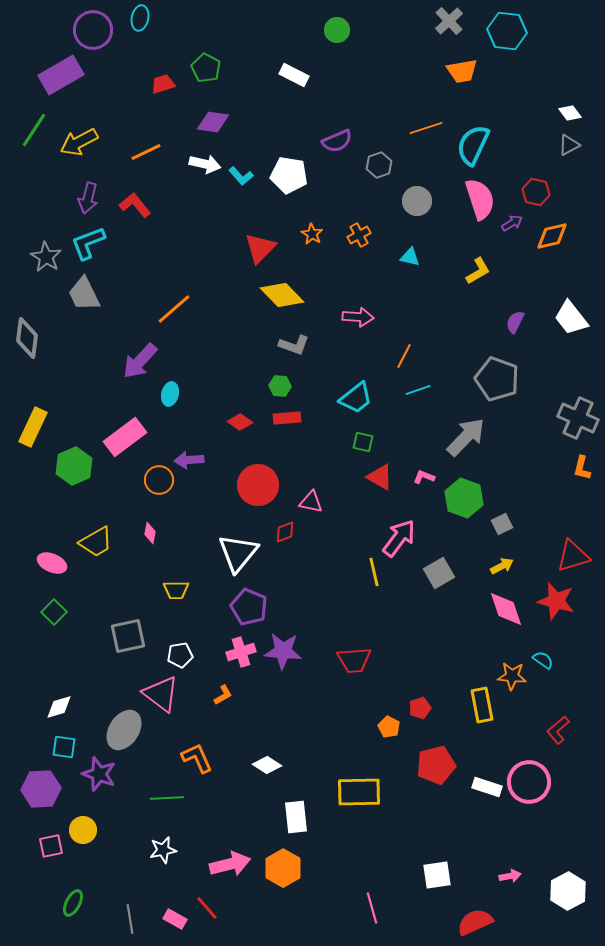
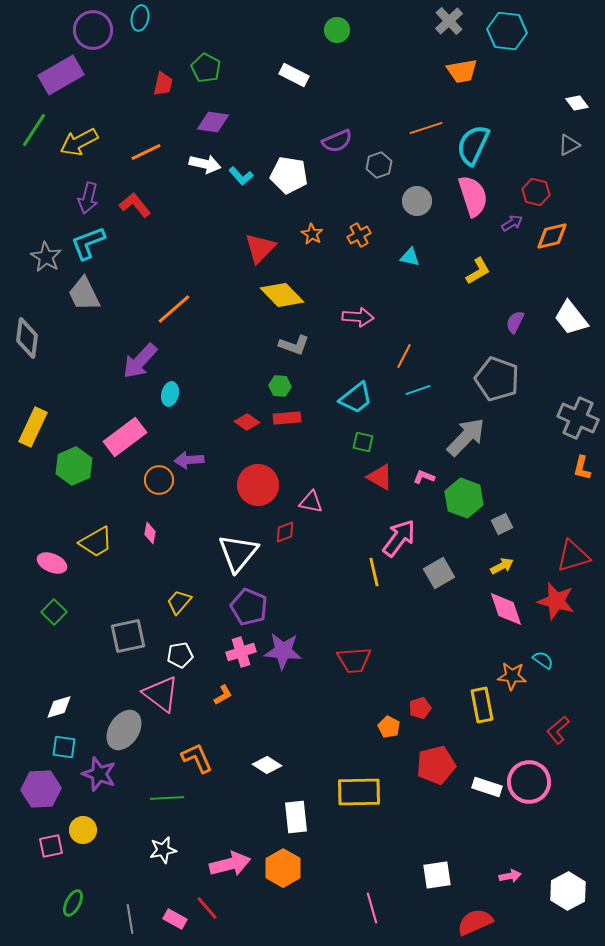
red trapezoid at (163, 84): rotated 120 degrees clockwise
white diamond at (570, 113): moved 7 px right, 10 px up
pink semicircle at (480, 199): moved 7 px left, 3 px up
red diamond at (240, 422): moved 7 px right
yellow trapezoid at (176, 590): moved 3 px right, 12 px down; rotated 132 degrees clockwise
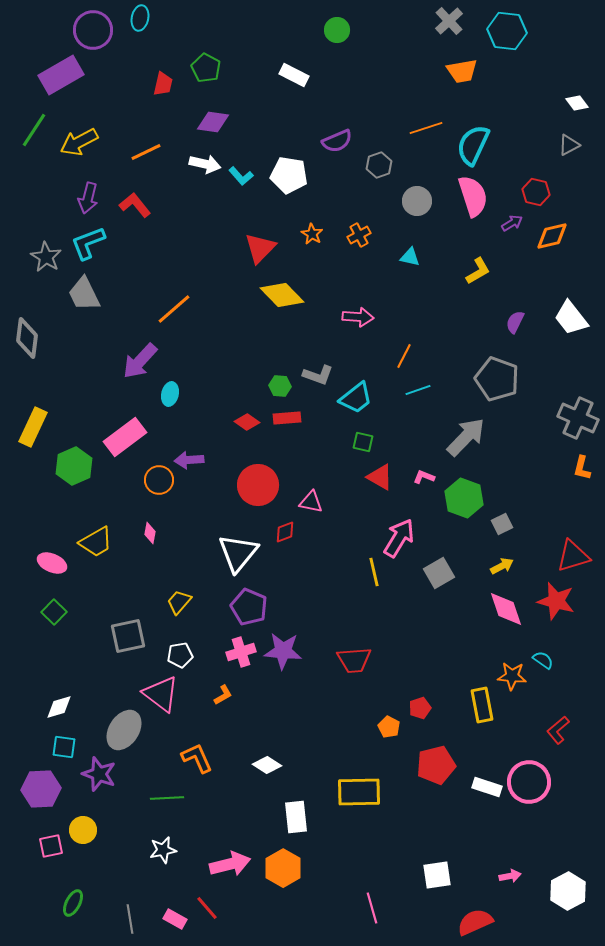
gray L-shape at (294, 345): moved 24 px right, 30 px down
pink arrow at (399, 538): rotated 6 degrees counterclockwise
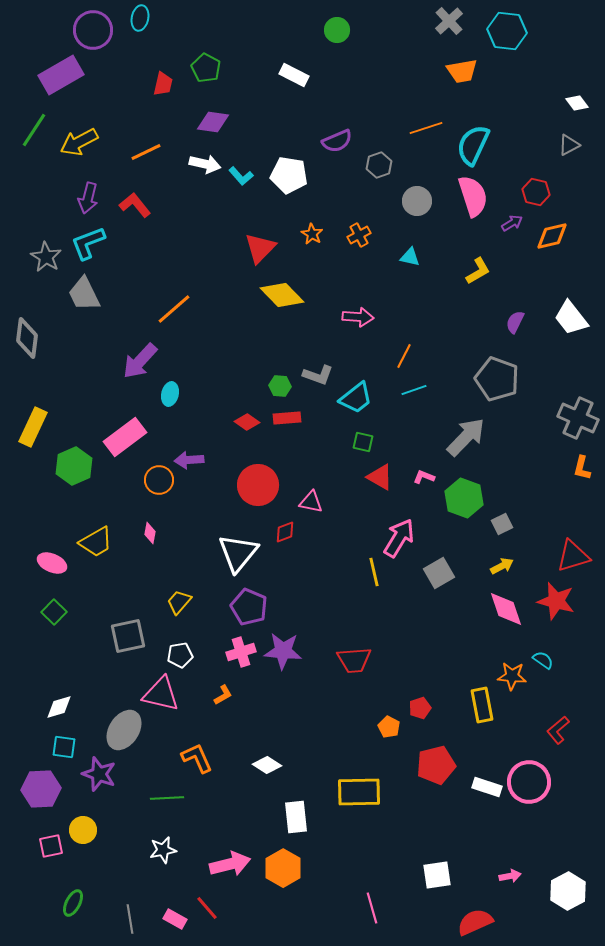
cyan line at (418, 390): moved 4 px left
pink triangle at (161, 694): rotated 24 degrees counterclockwise
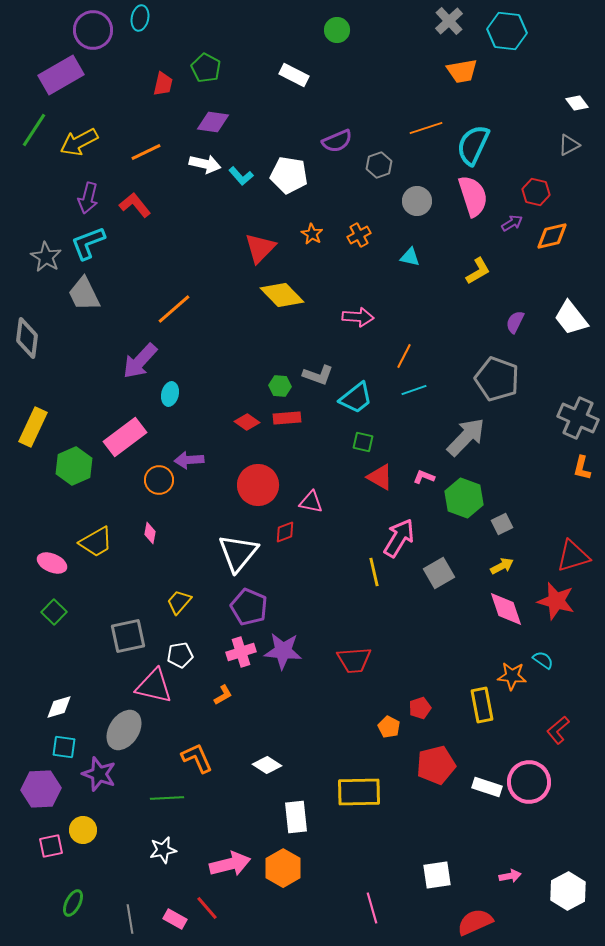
pink triangle at (161, 694): moved 7 px left, 8 px up
